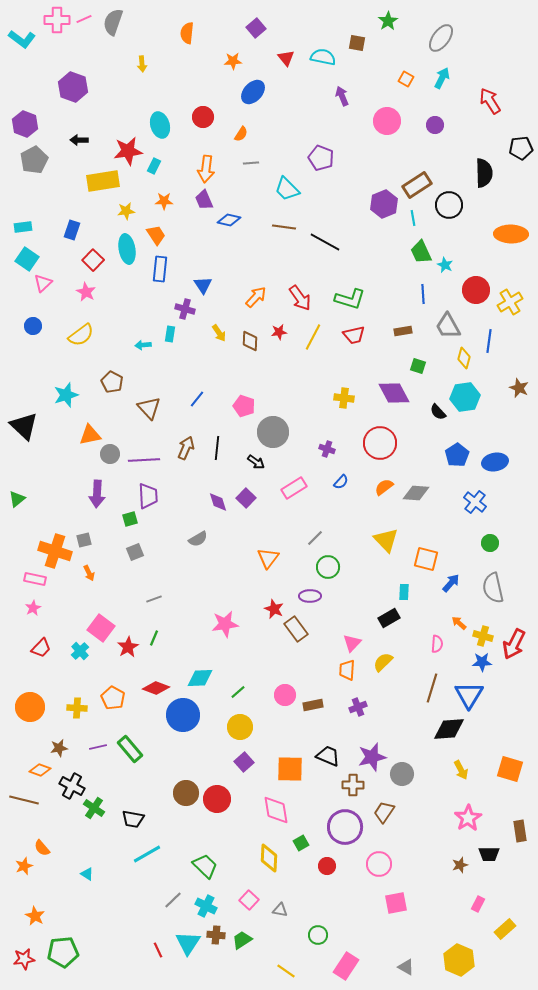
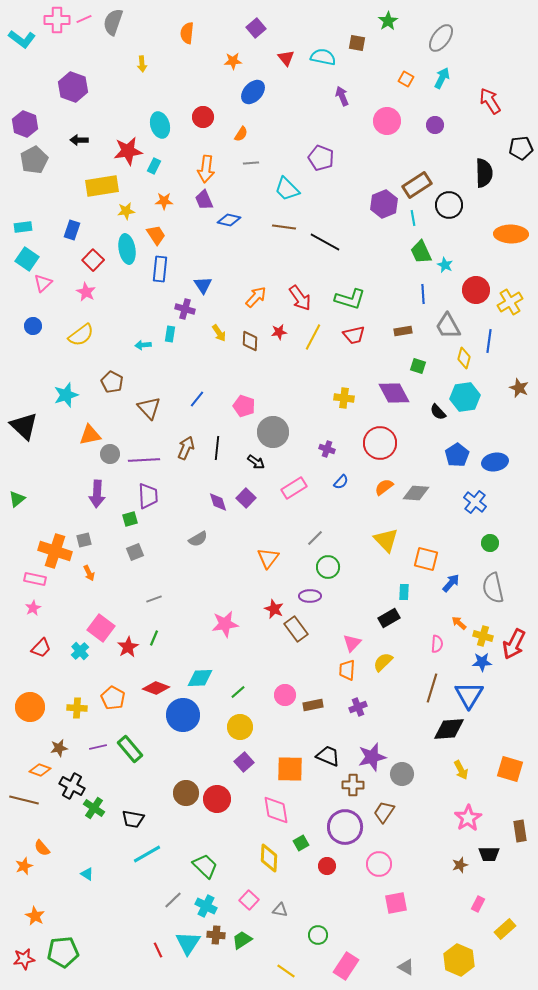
yellow rectangle at (103, 181): moved 1 px left, 5 px down
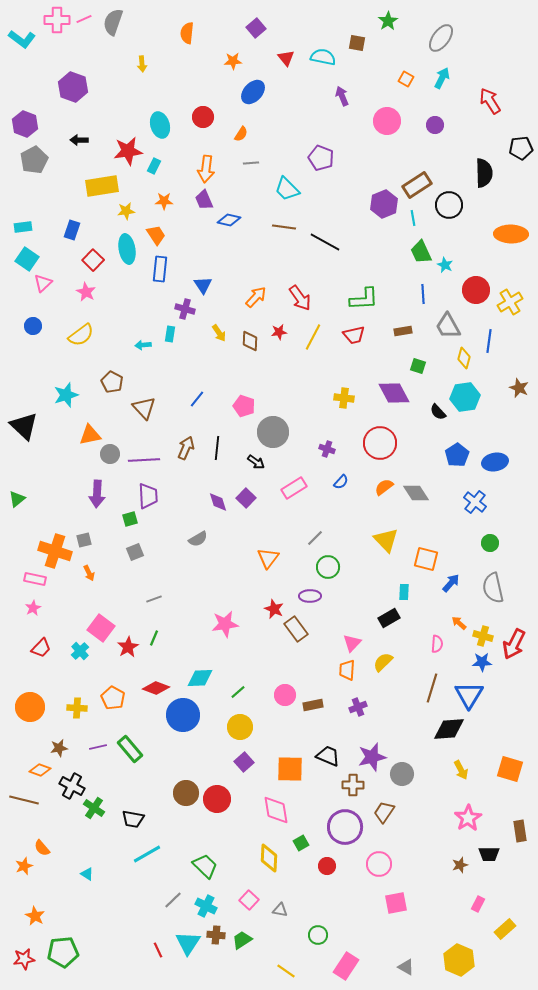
green L-shape at (350, 299): moved 14 px right; rotated 20 degrees counterclockwise
brown triangle at (149, 408): moved 5 px left
gray diamond at (416, 493): rotated 52 degrees clockwise
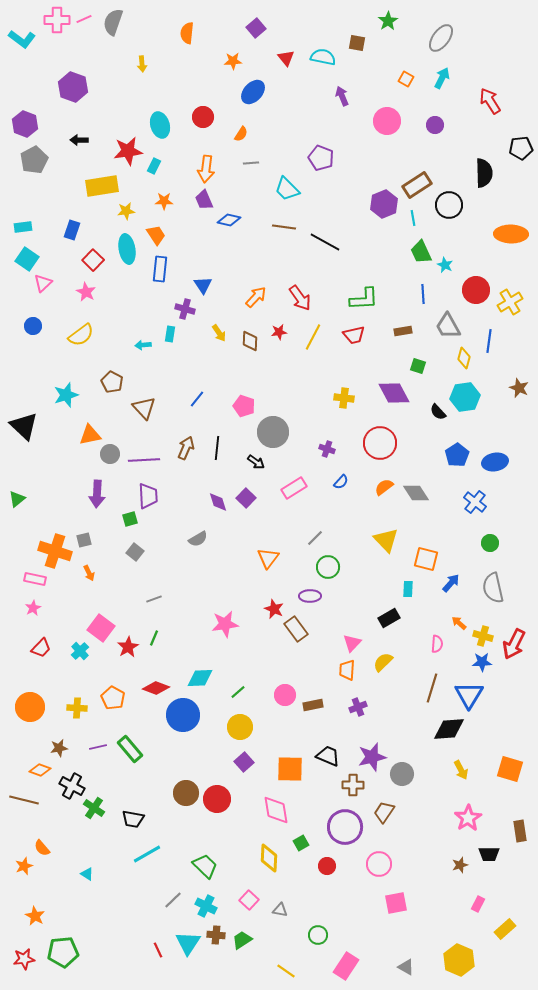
gray square at (135, 552): rotated 30 degrees counterclockwise
cyan rectangle at (404, 592): moved 4 px right, 3 px up
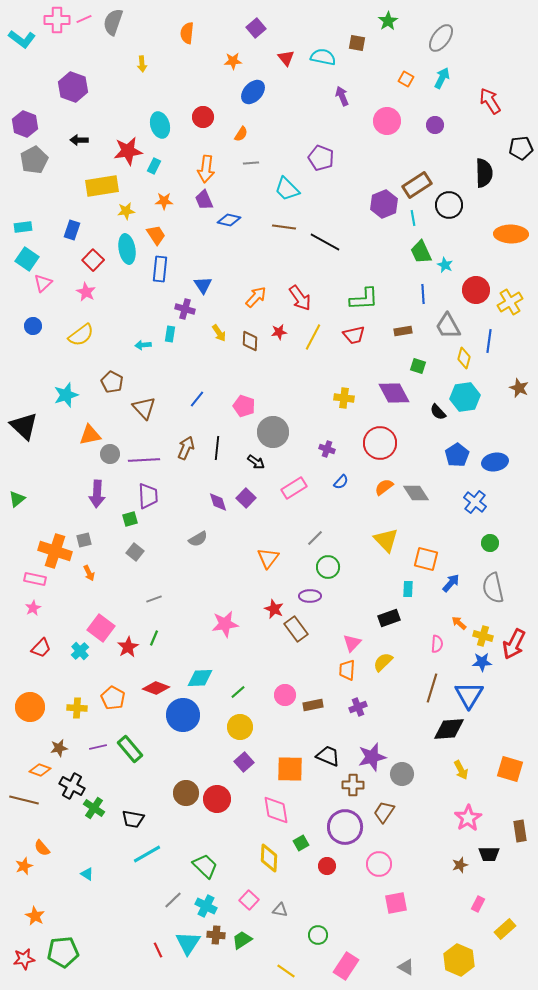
black rectangle at (389, 618): rotated 10 degrees clockwise
